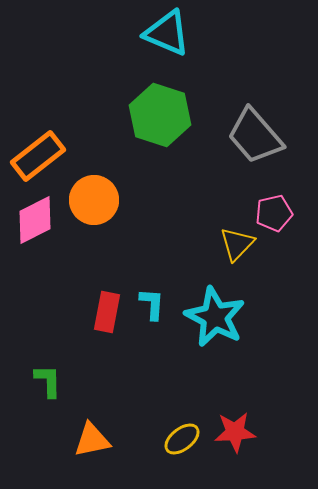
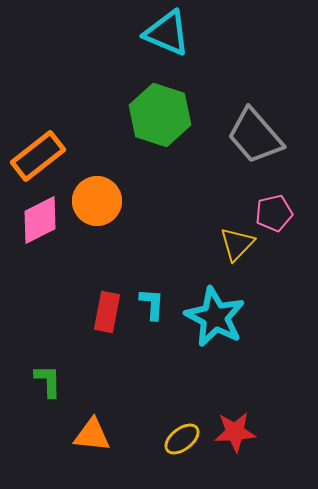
orange circle: moved 3 px right, 1 px down
pink diamond: moved 5 px right
orange triangle: moved 5 px up; rotated 18 degrees clockwise
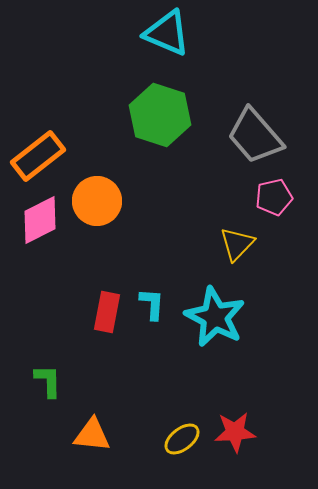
pink pentagon: moved 16 px up
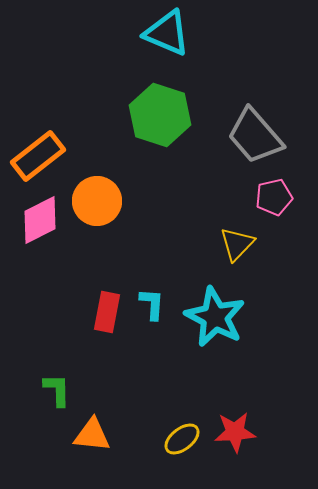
green L-shape: moved 9 px right, 9 px down
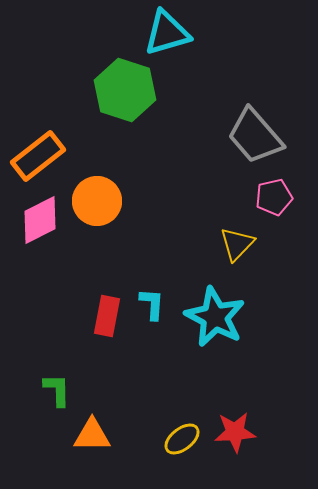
cyan triangle: rotated 39 degrees counterclockwise
green hexagon: moved 35 px left, 25 px up
red rectangle: moved 4 px down
orange triangle: rotated 6 degrees counterclockwise
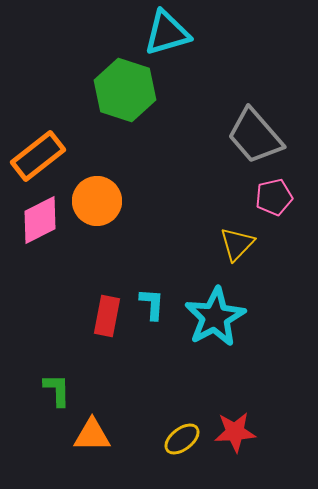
cyan star: rotated 16 degrees clockwise
